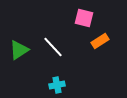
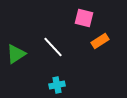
green triangle: moved 3 px left, 4 px down
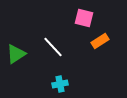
cyan cross: moved 3 px right, 1 px up
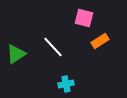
cyan cross: moved 6 px right
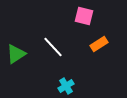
pink square: moved 2 px up
orange rectangle: moved 1 px left, 3 px down
cyan cross: moved 2 px down; rotated 21 degrees counterclockwise
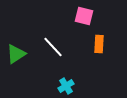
orange rectangle: rotated 54 degrees counterclockwise
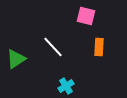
pink square: moved 2 px right
orange rectangle: moved 3 px down
green triangle: moved 5 px down
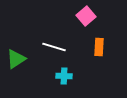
pink square: rotated 36 degrees clockwise
white line: moved 1 px right; rotated 30 degrees counterclockwise
cyan cross: moved 2 px left, 10 px up; rotated 35 degrees clockwise
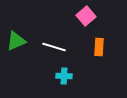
green triangle: moved 18 px up; rotated 10 degrees clockwise
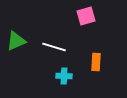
pink square: rotated 24 degrees clockwise
orange rectangle: moved 3 px left, 15 px down
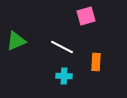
white line: moved 8 px right; rotated 10 degrees clockwise
